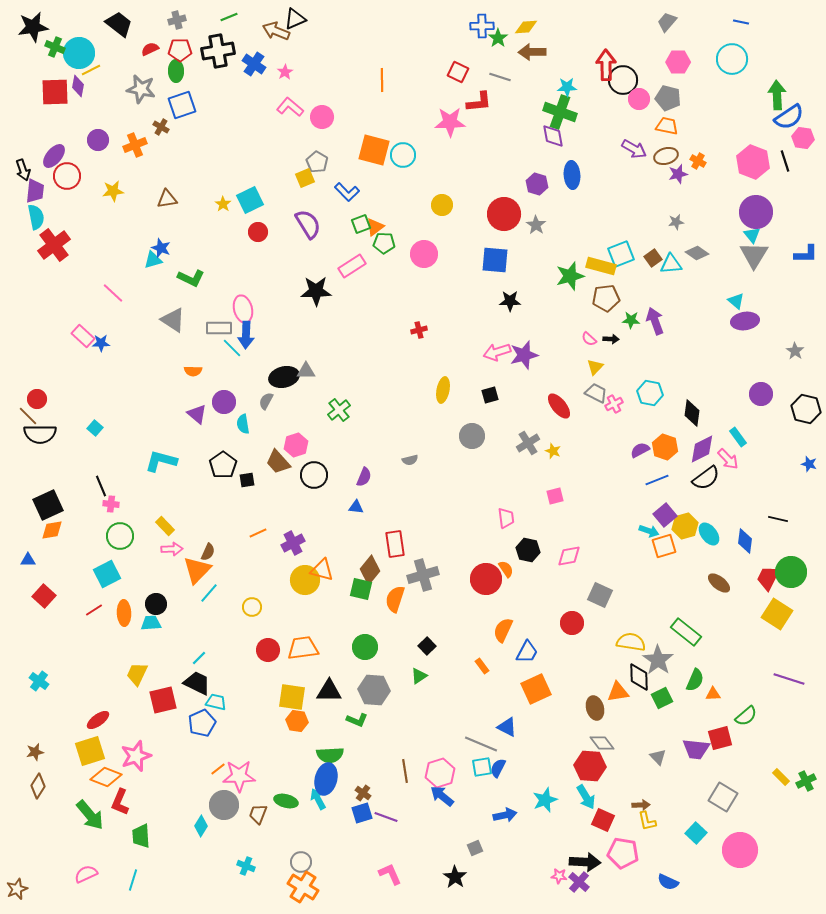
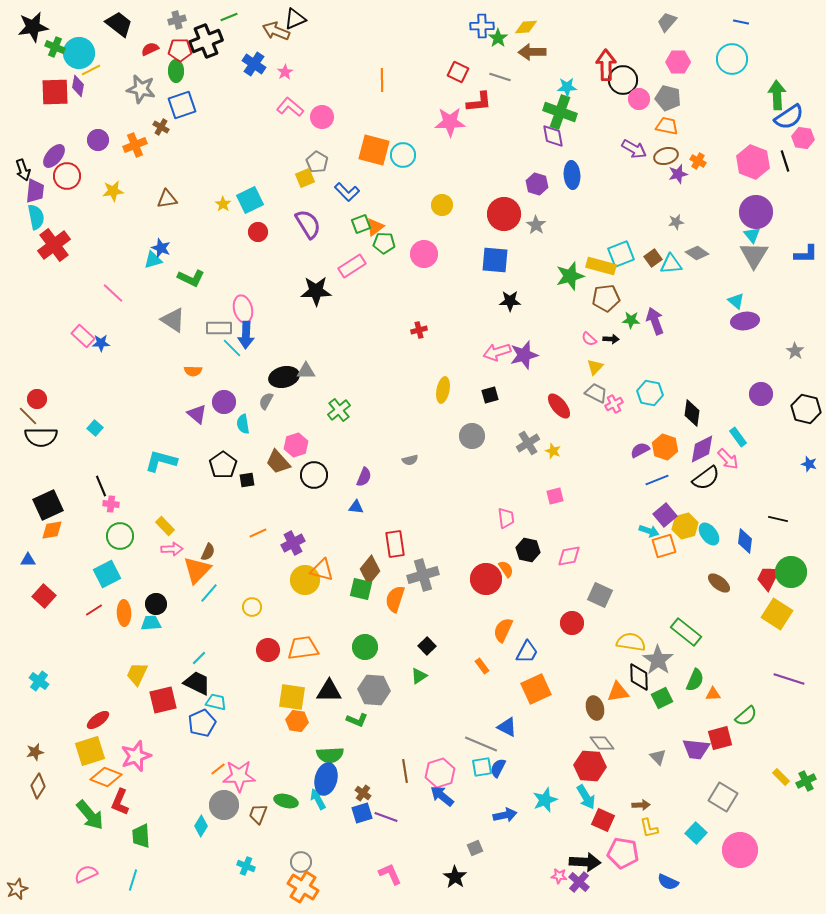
black cross at (218, 51): moved 12 px left, 10 px up; rotated 12 degrees counterclockwise
black semicircle at (40, 434): moved 1 px right, 3 px down
yellow L-shape at (647, 821): moved 2 px right, 7 px down
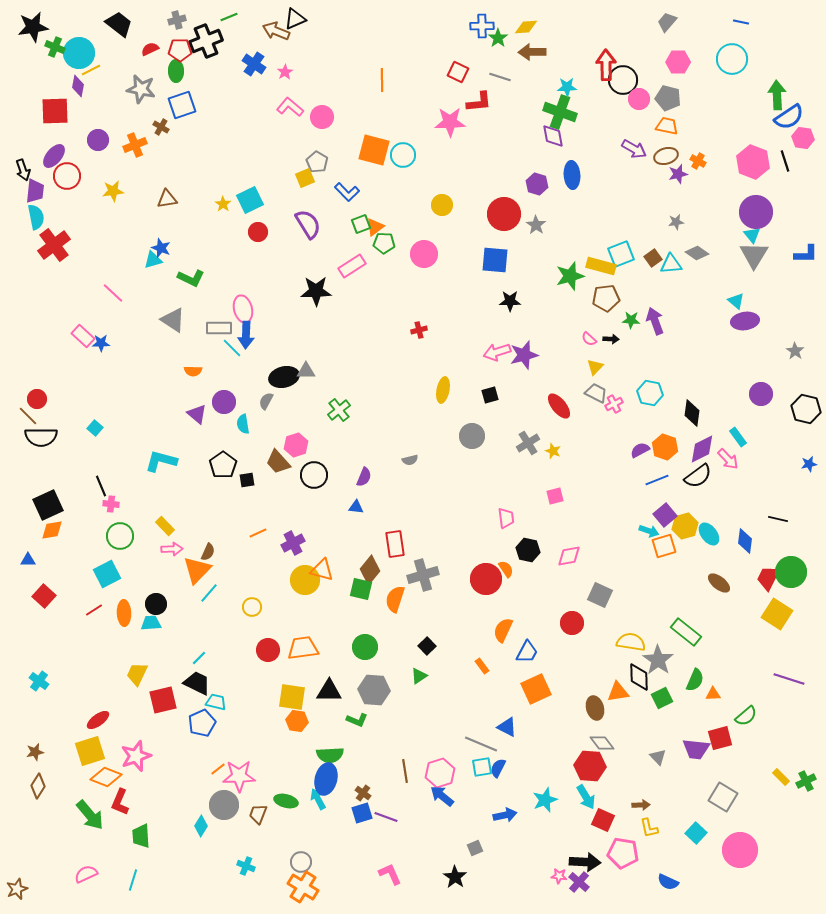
red square at (55, 92): moved 19 px down
blue star at (809, 464): rotated 28 degrees counterclockwise
black semicircle at (706, 478): moved 8 px left, 2 px up
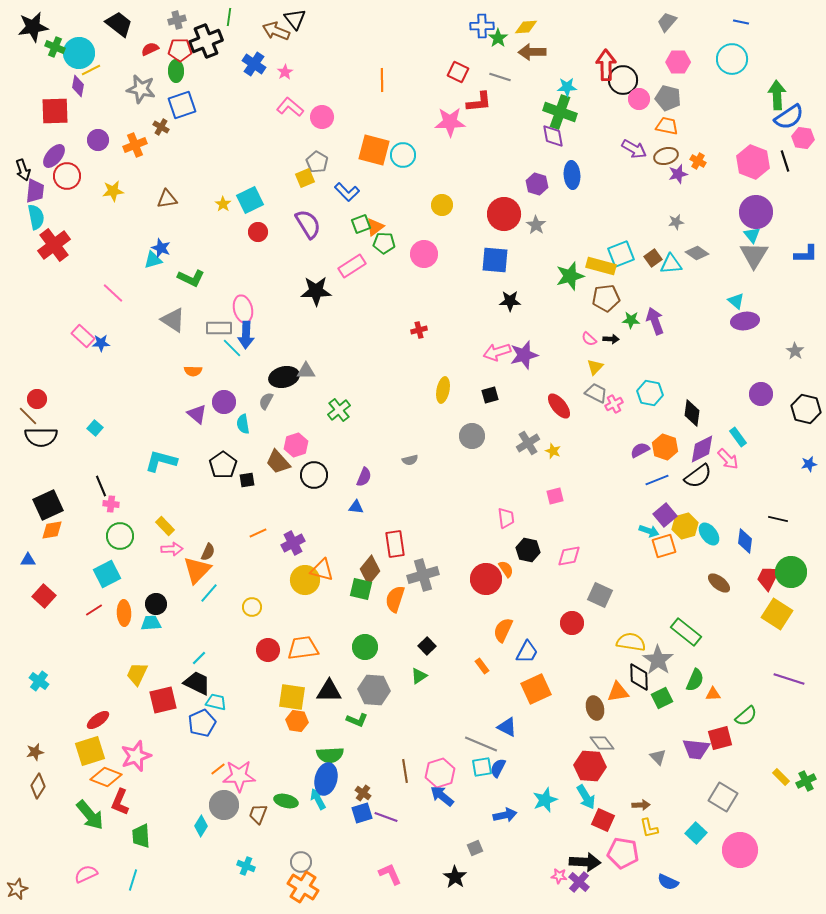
green line at (229, 17): rotated 60 degrees counterclockwise
black triangle at (295, 19): rotated 45 degrees counterclockwise
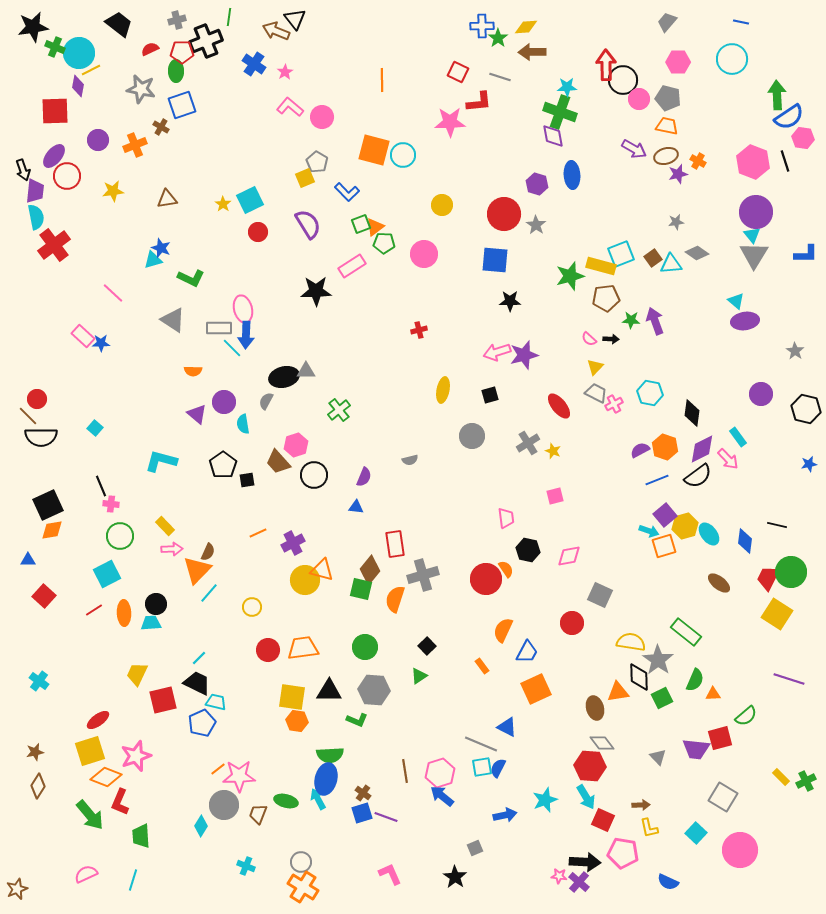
red pentagon at (180, 50): moved 2 px right, 2 px down
black line at (778, 519): moved 1 px left, 6 px down
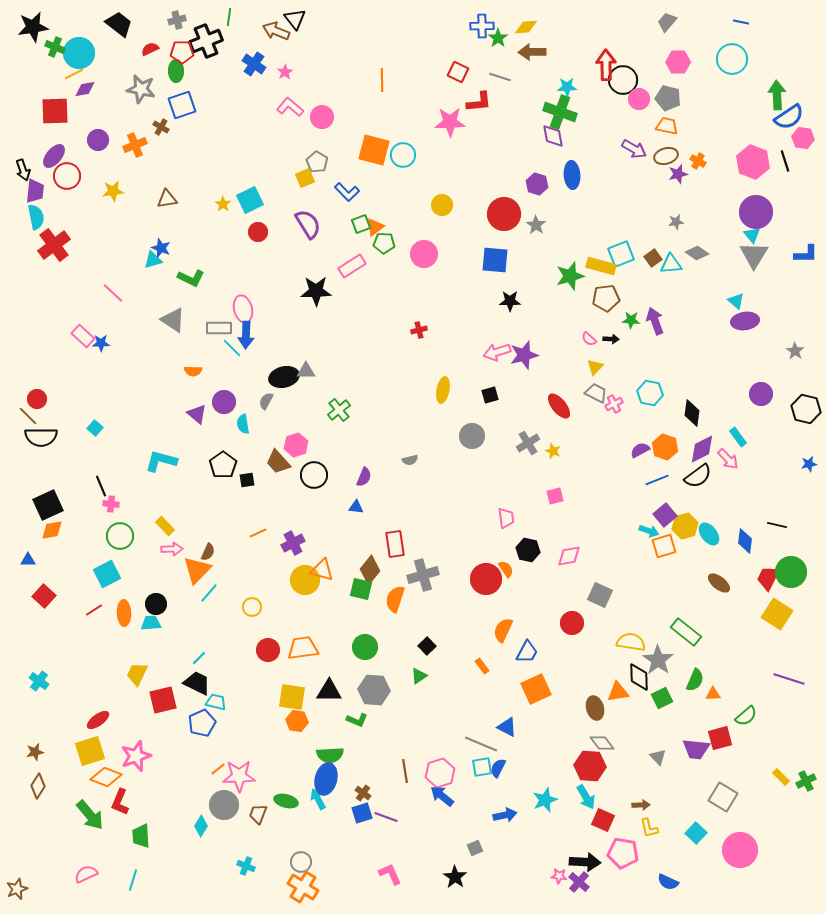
yellow line at (91, 70): moved 17 px left, 4 px down
purple diamond at (78, 86): moved 7 px right, 3 px down; rotated 70 degrees clockwise
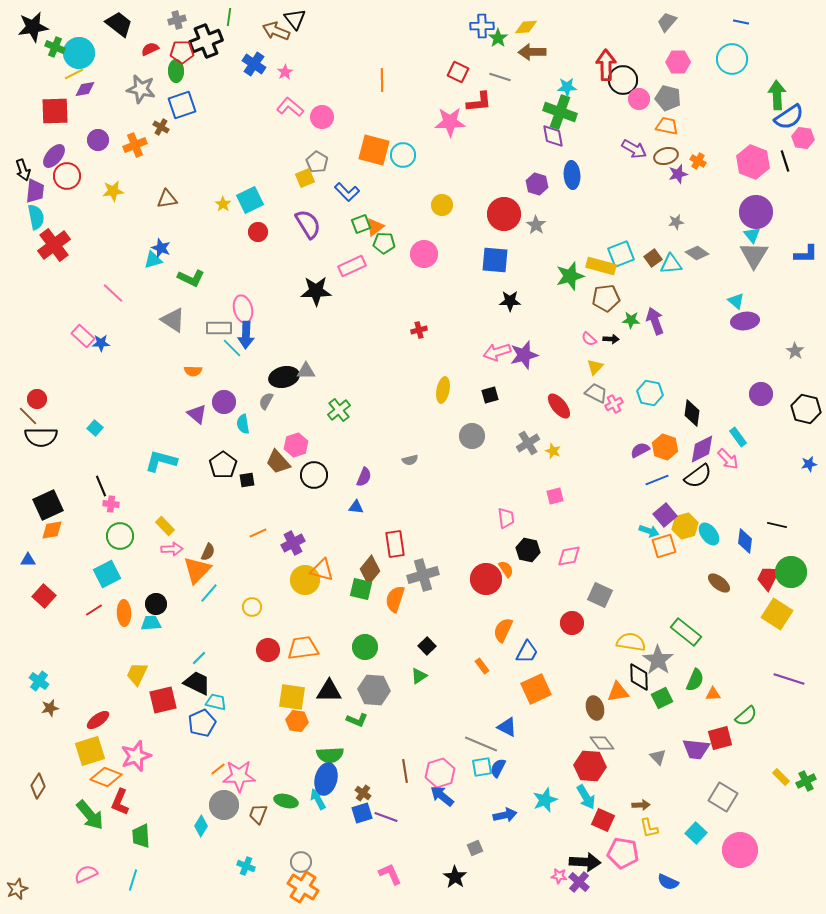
pink rectangle at (352, 266): rotated 8 degrees clockwise
brown star at (35, 752): moved 15 px right, 44 px up
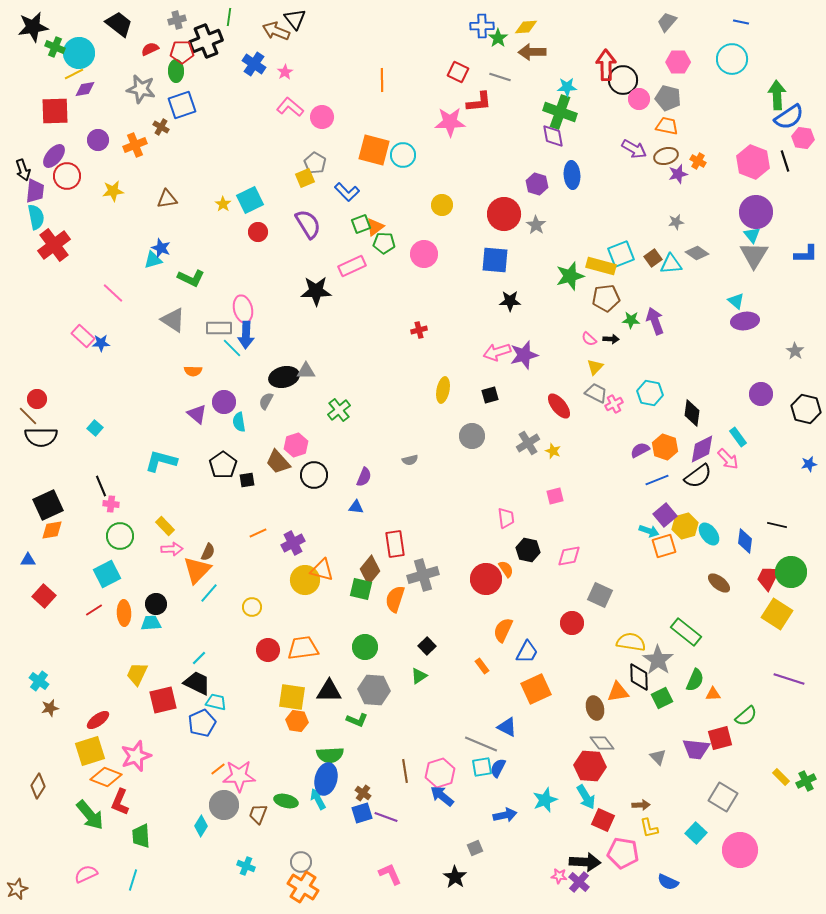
gray pentagon at (317, 162): moved 2 px left, 1 px down
cyan semicircle at (243, 424): moved 4 px left, 2 px up
